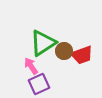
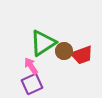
purple square: moved 7 px left
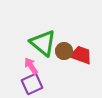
green triangle: rotated 48 degrees counterclockwise
red trapezoid: moved 1 px left; rotated 140 degrees counterclockwise
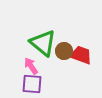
purple square: rotated 30 degrees clockwise
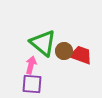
pink arrow: moved 1 px up; rotated 48 degrees clockwise
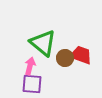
brown circle: moved 1 px right, 7 px down
pink arrow: moved 1 px left, 1 px down
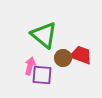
green triangle: moved 1 px right, 8 px up
brown circle: moved 2 px left
purple square: moved 10 px right, 9 px up
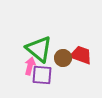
green triangle: moved 5 px left, 14 px down
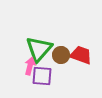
green triangle: rotated 32 degrees clockwise
brown circle: moved 2 px left, 3 px up
purple square: moved 1 px down
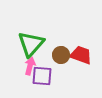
green triangle: moved 8 px left, 5 px up
